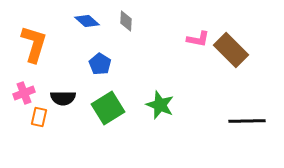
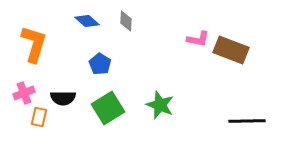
brown rectangle: rotated 24 degrees counterclockwise
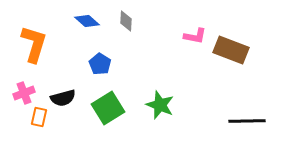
pink L-shape: moved 3 px left, 3 px up
black semicircle: rotated 15 degrees counterclockwise
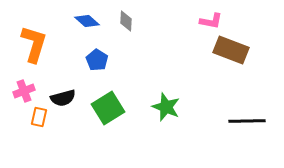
pink L-shape: moved 16 px right, 15 px up
blue pentagon: moved 3 px left, 4 px up
pink cross: moved 2 px up
green star: moved 6 px right, 2 px down
